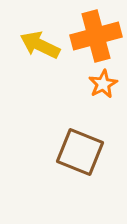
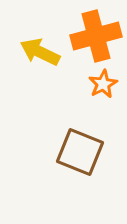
yellow arrow: moved 7 px down
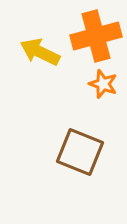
orange star: rotated 24 degrees counterclockwise
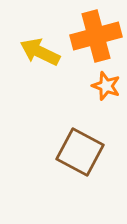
orange star: moved 3 px right, 2 px down
brown square: rotated 6 degrees clockwise
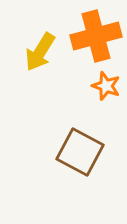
yellow arrow: rotated 84 degrees counterclockwise
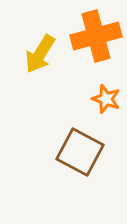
yellow arrow: moved 2 px down
orange star: moved 13 px down
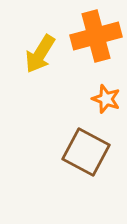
brown square: moved 6 px right
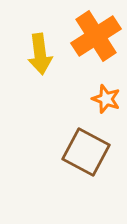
orange cross: rotated 18 degrees counterclockwise
yellow arrow: rotated 39 degrees counterclockwise
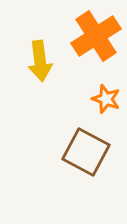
yellow arrow: moved 7 px down
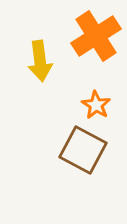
orange star: moved 10 px left, 6 px down; rotated 12 degrees clockwise
brown square: moved 3 px left, 2 px up
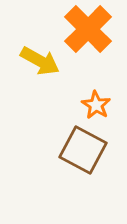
orange cross: moved 8 px left, 7 px up; rotated 12 degrees counterclockwise
yellow arrow: rotated 54 degrees counterclockwise
